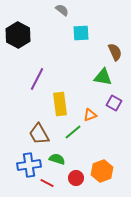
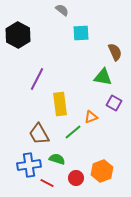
orange triangle: moved 1 px right, 2 px down
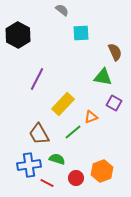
yellow rectangle: moved 3 px right; rotated 50 degrees clockwise
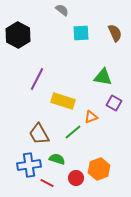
brown semicircle: moved 19 px up
yellow rectangle: moved 3 px up; rotated 65 degrees clockwise
orange hexagon: moved 3 px left, 2 px up
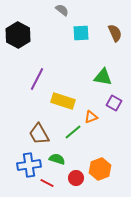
orange hexagon: moved 1 px right
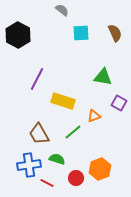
purple square: moved 5 px right
orange triangle: moved 3 px right, 1 px up
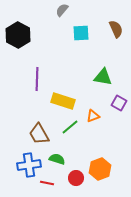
gray semicircle: rotated 88 degrees counterclockwise
brown semicircle: moved 1 px right, 4 px up
purple line: rotated 25 degrees counterclockwise
orange triangle: moved 1 px left
green line: moved 3 px left, 5 px up
red line: rotated 16 degrees counterclockwise
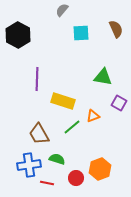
green line: moved 2 px right
